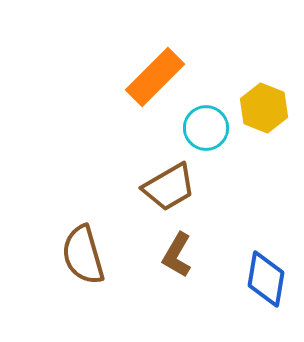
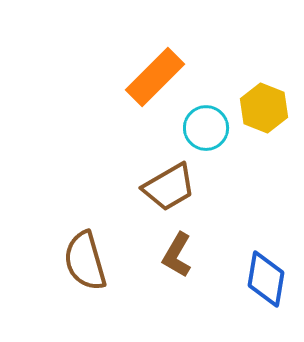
brown semicircle: moved 2 px right, 6 px down
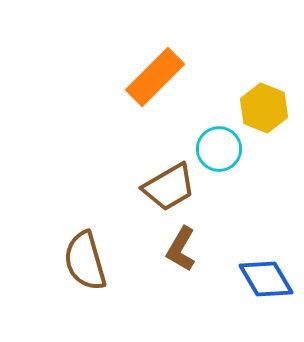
cyan circle: moved 13 px right, 21 px down
brown L-shape: moved 4 px right, 6 px up
blue diamond: rotated 40 degrees counterclockwise
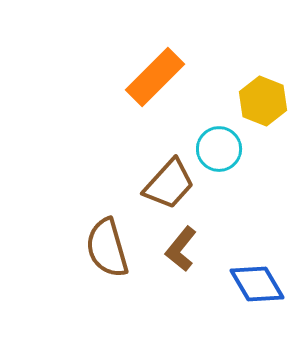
yellow hexagon: moved 1 px left, 7 px up
brown trapezoid: moved 3 px up; rotated 18 degrees counterclockwise
brown L-shape: rotated 9 degrees clockwise
brown semicircle: moved 22 px right, 13 px up
blue diamond: moved 9 px left, 5 px down
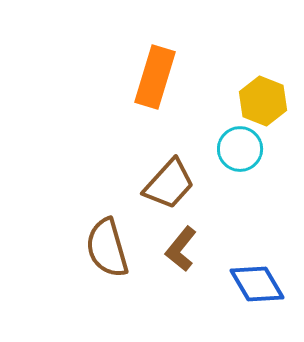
orange rectangle: rotated 28 degrees counterclockwise
cyan circle: moved 21 px right
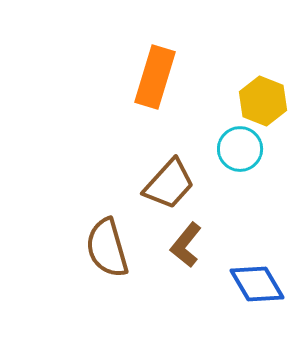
brown L-shape: moved 5 px right, 4 px up
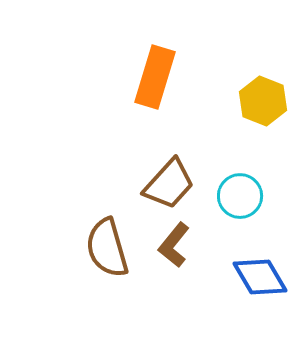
cyan circle: moved 47 px down
brown L-shape: moved 12 px left
blue diamond: moved 3 px right, 7 px up
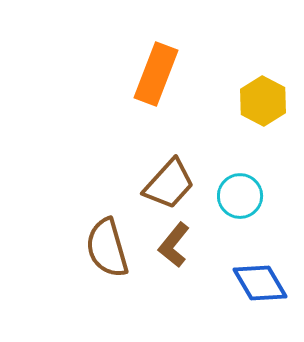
orange rectangle: moved 1 px right, 3 px up; rotated 4 degrees clockwise
yellow hexagon: rotated 6 degrees clockwise
blue diamond: moved 6 px down
